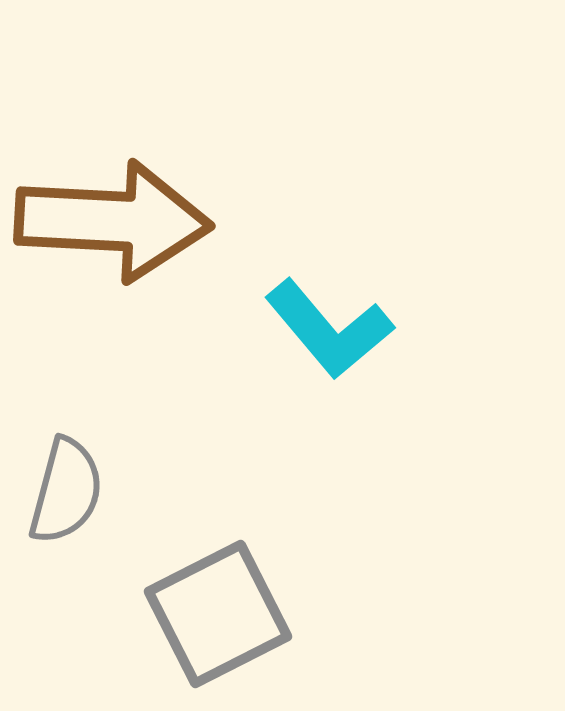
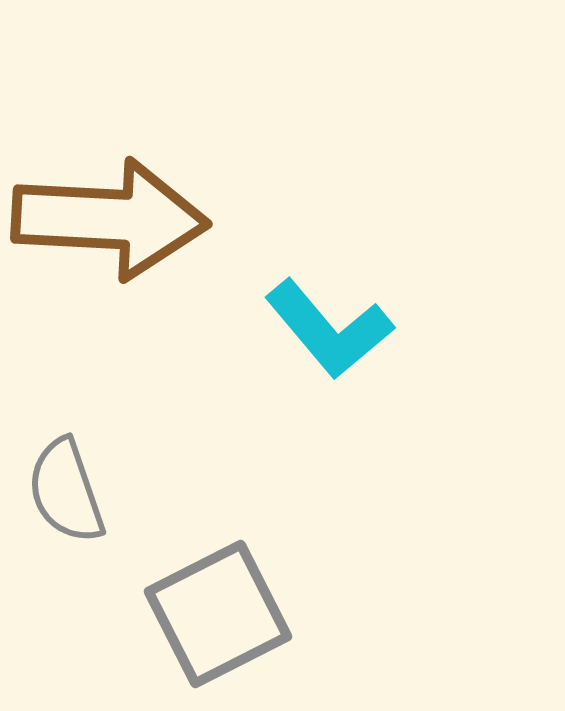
brown arrow: moved 3 px left, 2 px up
gray semicircle: rotated 146 degrees clockwise
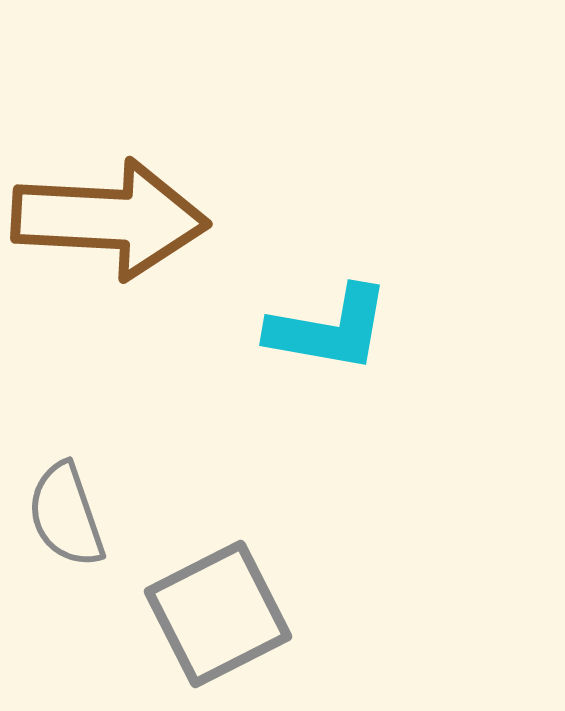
cyan L-shape: rotated 40 degrees counterclockwise
gray semicircle: moved 24 px down
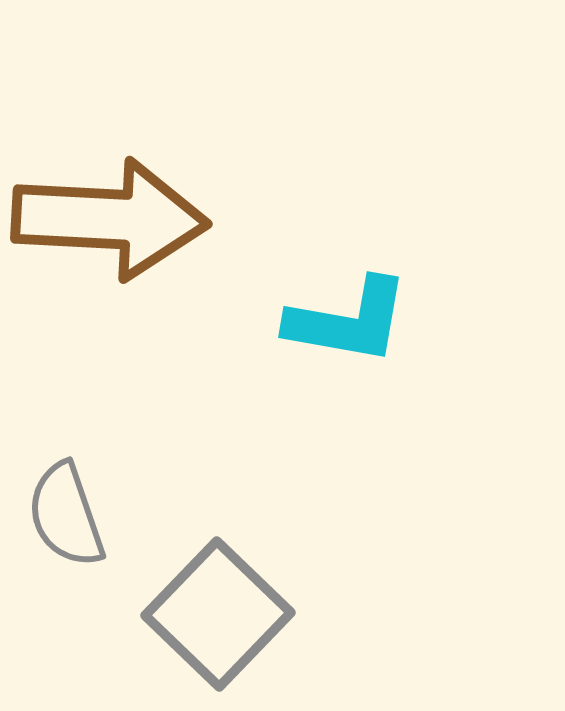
cyan L-shape: moved 19 px right, 8 px up
gray square: rotated 19 degrees counterclockwise
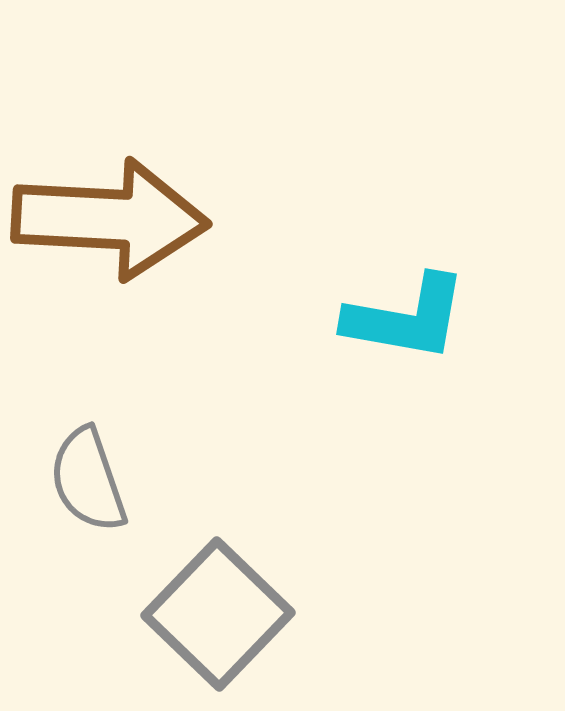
cyan L-shape: moved 58 px right, 3 px up
gray semicircle: moved 22 px right, 35 px up
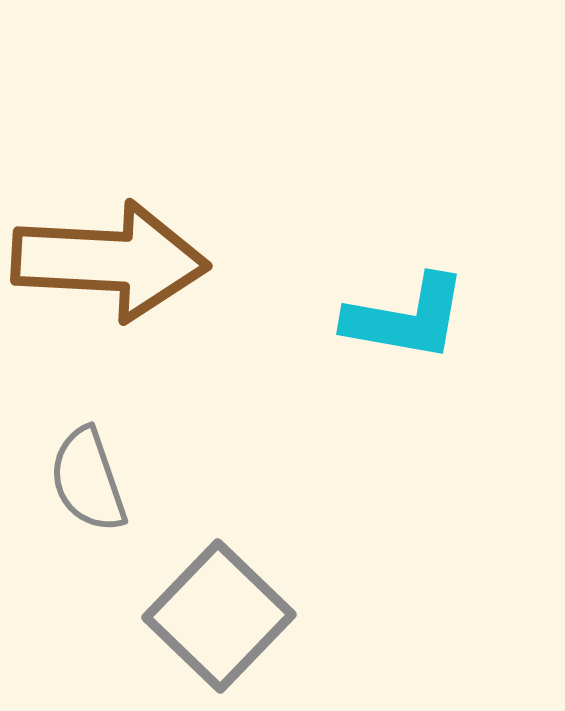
brown arrow: moved 42 px down
gray square: moved 1 px right, 2 px down
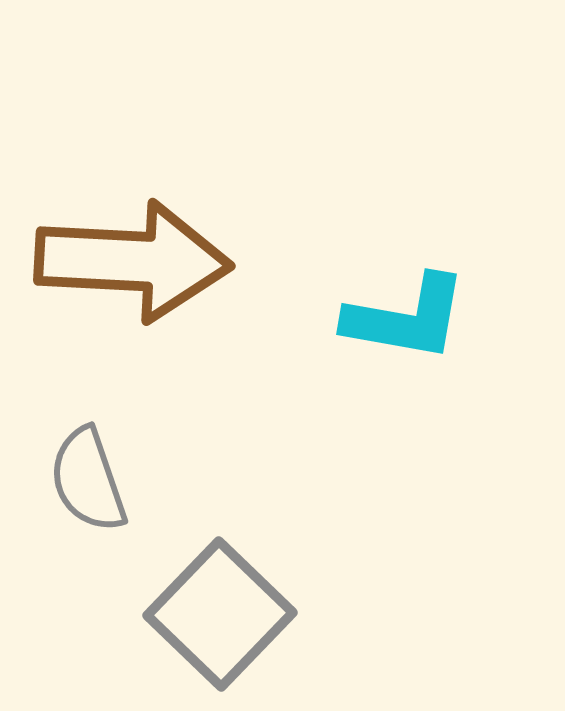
brown arrow: moved 23 px right
gray square: moved 1 px right, 2 px up
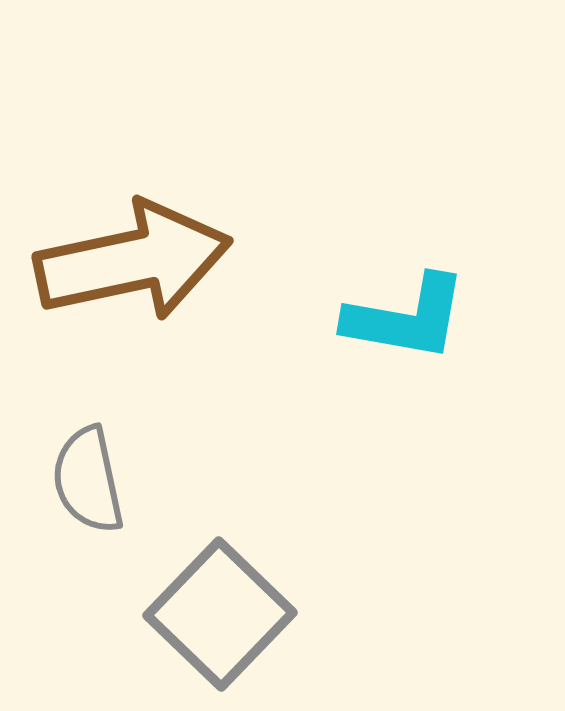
brown arrow: rotated 15 degrees counterclockwise
gray semicircle: rotated 7 degrees clockwise
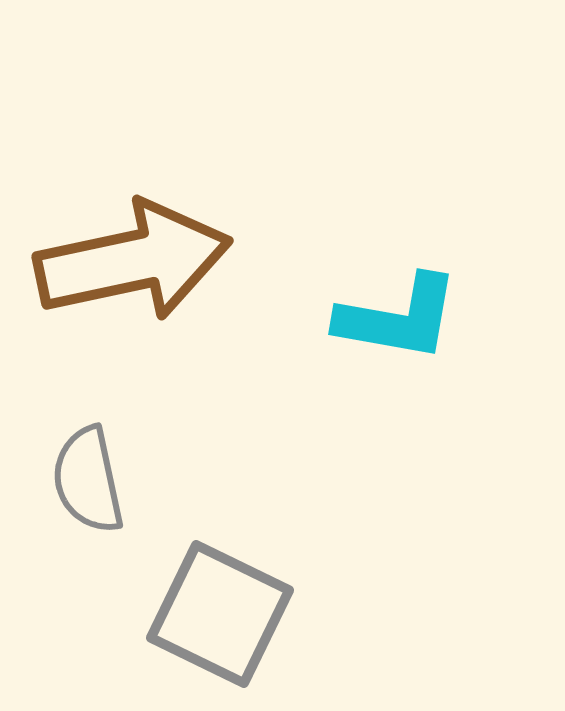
cyan L-shape: moved 8 px left
gray square: rotated 18 degrees counterclockwise
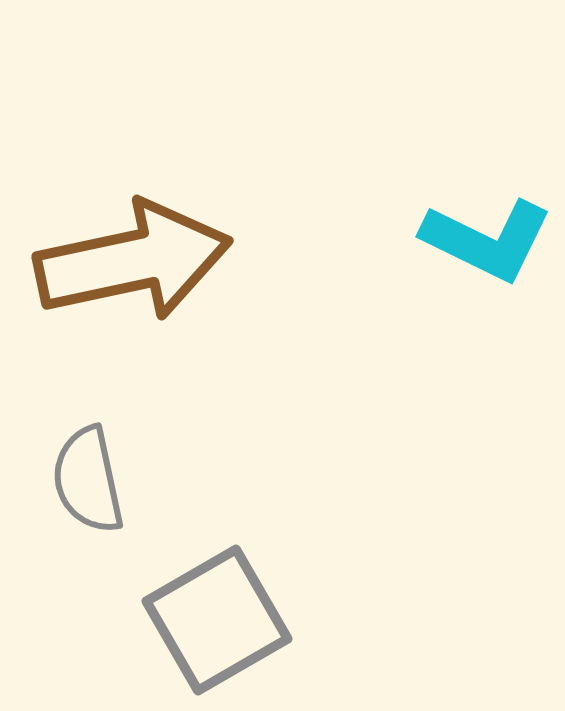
cyan L-shape: moved 89 px right, 78 px up; rotated 16 degrees clockwise
gray square: moved 3 px left, 6 px down; rotated 34 degrees clockwise
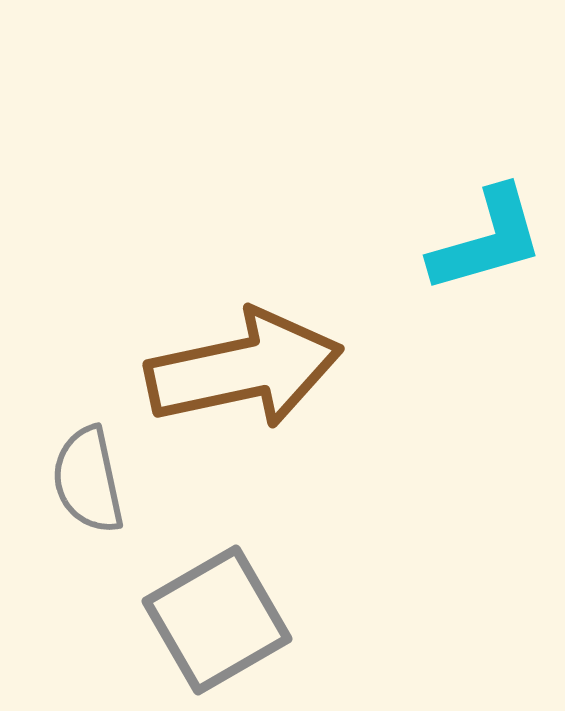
cyan L-shape: rotated 42 degrees counterclockwise
brown arrow: moved 111 px right, 108 px down
